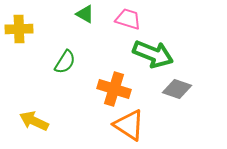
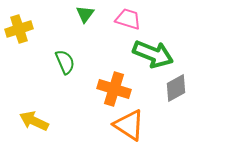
green triangle: rotated 36 degrees clockwise
yellow cross: rotated 16 degrees counterclockwise
green semicircle: rotated 55 degrees counterclockwise
gray diamond: moved 1 px left, 1 px up; rotated 48 degrees counterclockwise
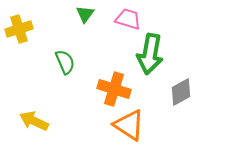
green arrow: moved 3 px left; rotated 78 degrees clockwise
gray diamond: moved 5 px right, 4 px down
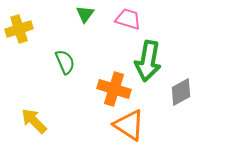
green arrow: moved 2 px left, 7 px down
yellow arrow: rotated 20 degrees clockwise
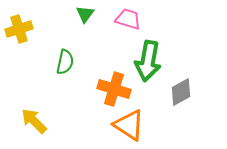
green semicircle: rotated 35 degrees clockwise
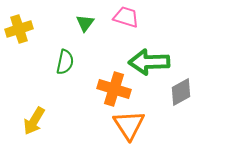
green triangle: moved 9 px down
pink trapezoid: moved 2 px left, 2 px up
green arrow: moved 1 px right, 1 px down; rotated 78 degrees clockwise
yellow arrow: rotated 104 degrees counterclockwise
orange triangle: rotated 24 degrees clockwise
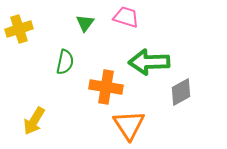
orange cross: moved 8 px left, 2 px up; rotated 8 degrees counterclockwise
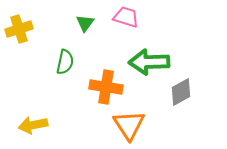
yellow arrow: moved 1 px left, 4 px down; rotated 48 degrees clockwise
